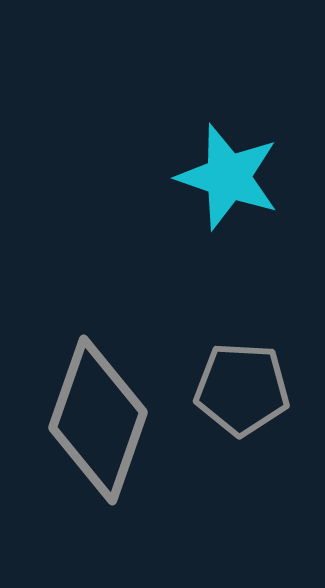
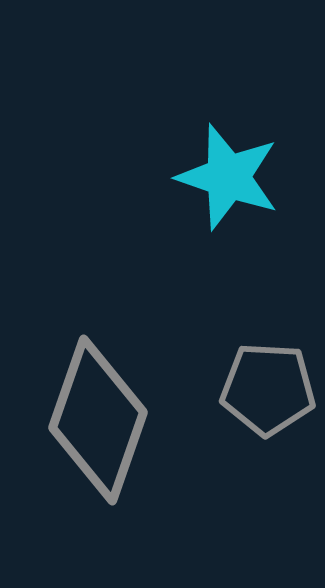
gray pentagon: moved 26 px right
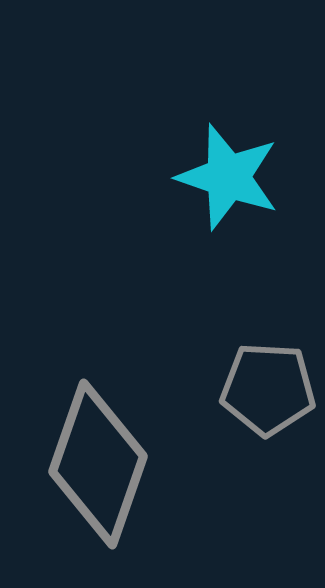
gray diamond: moved 44 px down
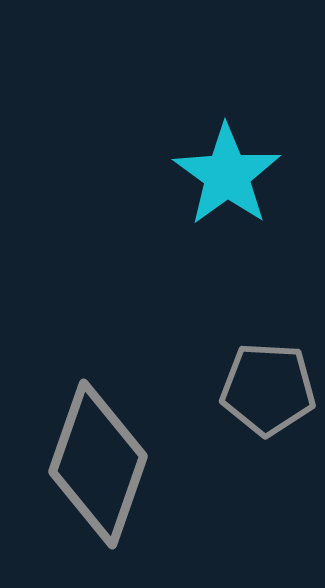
cyan star: moved 1 px left, 2 px up; rotated 17 degrees clockwise
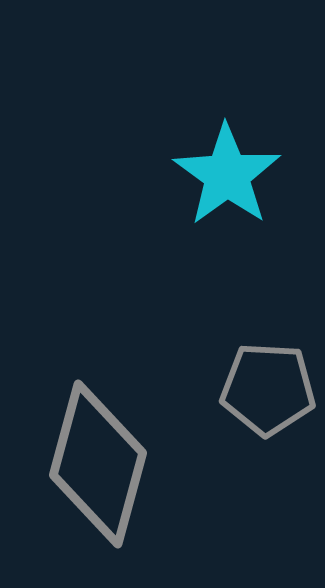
gray diamond: rotated 4 degrees counterclockwise
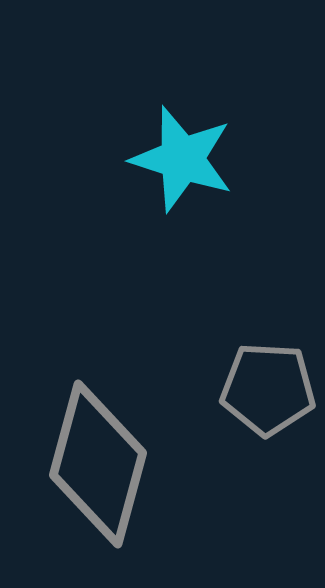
cyan star: moved 45 px left, 16 px up; rotated 18 degrees counterclockwise
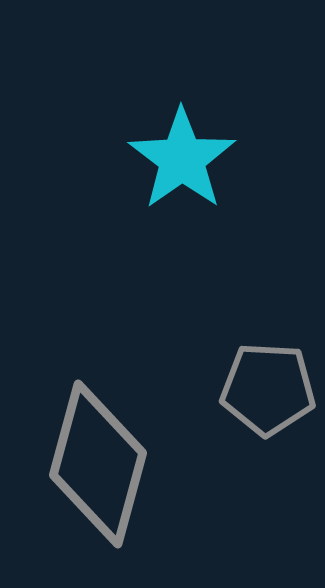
cyan star: rotated 19 degrees clockwise
